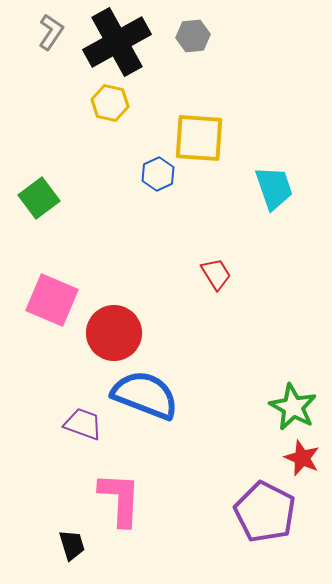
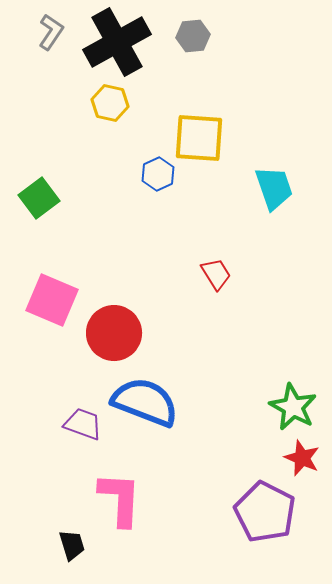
blue semicircle: moved 7 px down
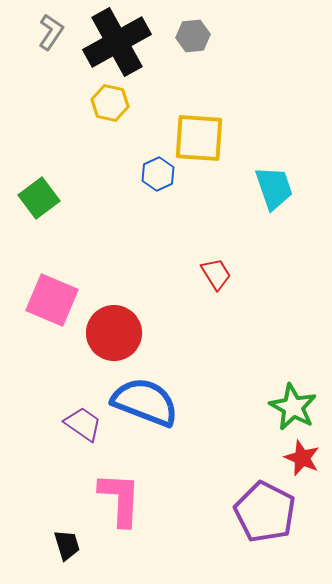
purple trapezoid: rotated 15 degrees clockwise
black trapezoid: moved 5 px left
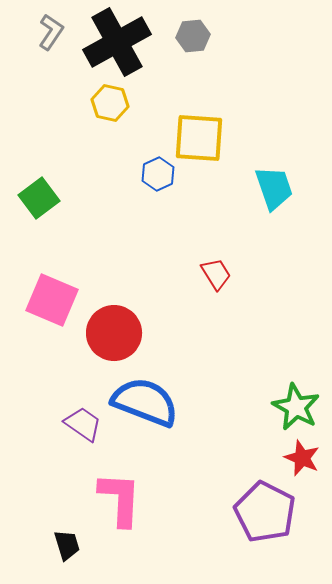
green star: moved 3 px right
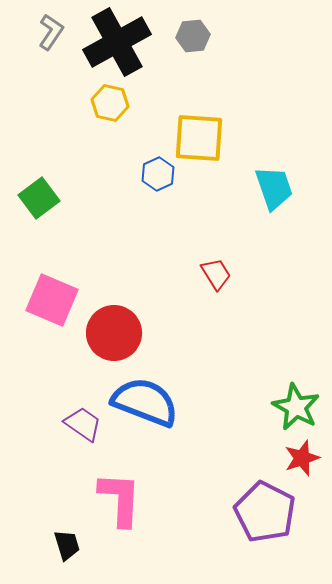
red star: rotated 30 degrees clockwise
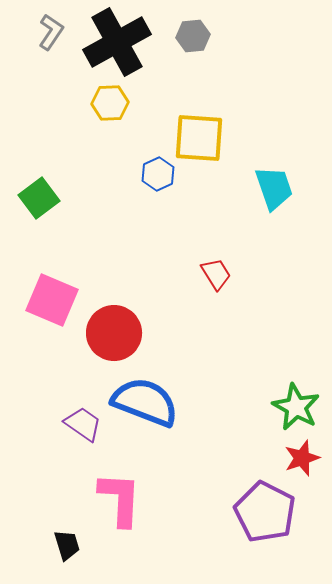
yellow hexagon: rotated 15 degrees counterclockwise
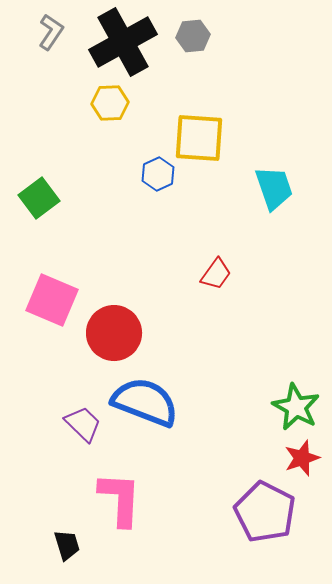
black cross: moved 6 px right
red trapezoid: rotated 68 degrees clockwise
purple trapezoid: rotated 9 degrees clockwise
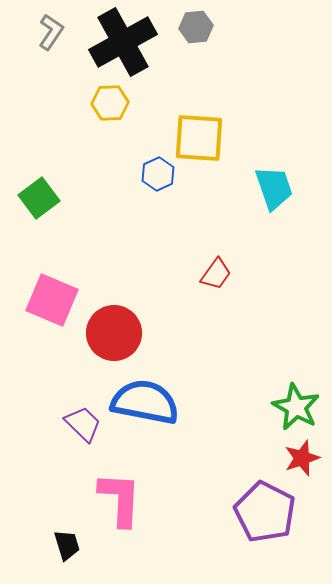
gray hexagon: moved 3 px right, 9 px up
blue semicircle: rotated 10 degrees counterclockwise
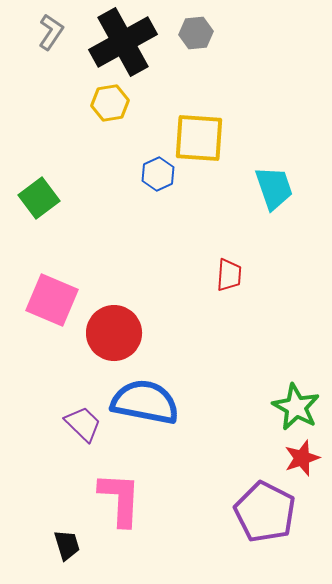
gray hexagon: moved 6 px down
yellow hexagon: rotated 6 degrees counterclockwise
red trapezoid: moved 13 px right, 1 px down; rotated 32 degrees counterclockwise
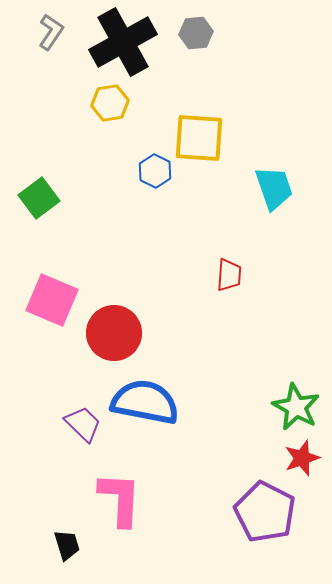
blue hexagon: moved 3 px left, 3 px up; rotated 8 degrees counterclockwise
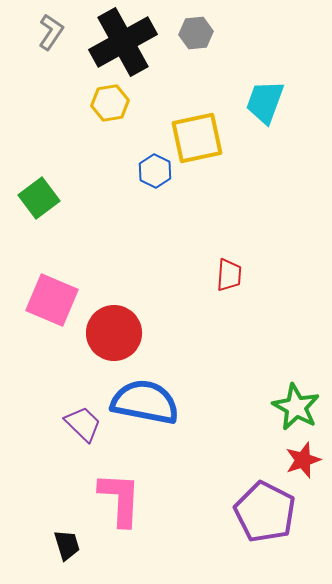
yellow square: moved 2 px left; rotated 16 degrees counterclockwise
cyan trapezoid: moved 9 px left, 86 px up; rotated 141 degrees counterclockwise
red star: moved 1 px right, 2 px down
